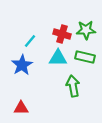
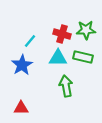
green rectangle: moved 2 px left
green arrow: moved 7 px left
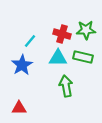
red triangle: moved 2 px left
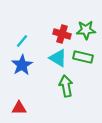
cyan line: moved 8 px left
cyan triangle: rotated 30 degrees clockwise
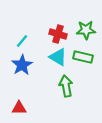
red cross: moved 4 px left
cyan triangle: moved 1 px up
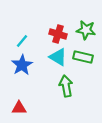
green star: rotated 12 degrees clockwise
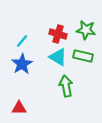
green rectangle: moved 1 px up
blue star: moved 1 px up
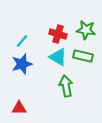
blue star: rotated 15 degrees clockwise
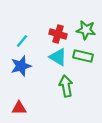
blue star: moved 1 px left, 2 px down
